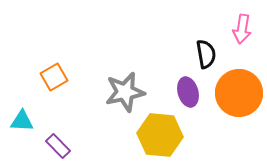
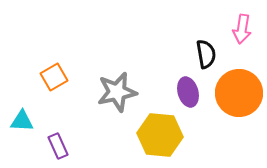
gray star: moved 8 px left
purple rectangle: rotated 20 degrees clockwise
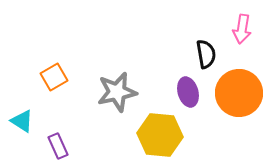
cyan triangle: rotated 30 degrees clockwise
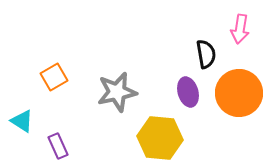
pink arrow: moved 2 px left
yellow hexagon: moved 3 px down
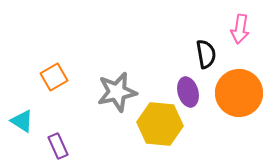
yellow hexagon: moved 14 px up
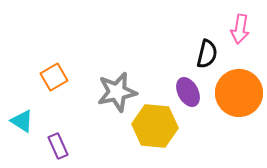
black semicircle: moved 1 px right; rotated 24 degrees clockwise
purple ellipse: rotated 12 degrees counterclockwise
yellow hexagon: moved 5 px left, 2 px down
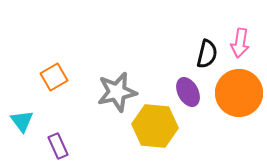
pink arrow: moved 14 px down
cyan triangle: rotated 20 degrees clockwise
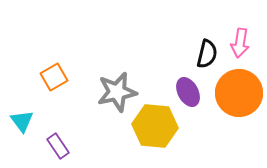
purple rectangle: rotated 10 degrees counterclockwise
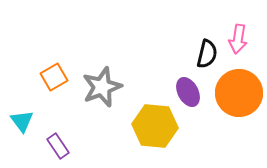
pink arrow: moved 2 px left, 4 px up
gray star: moved 15 px left, 5 px up; rotated 9 degrees counterclockwise
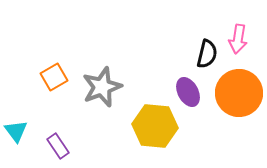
cyan triangle: moved 6 px left, 10 px down
